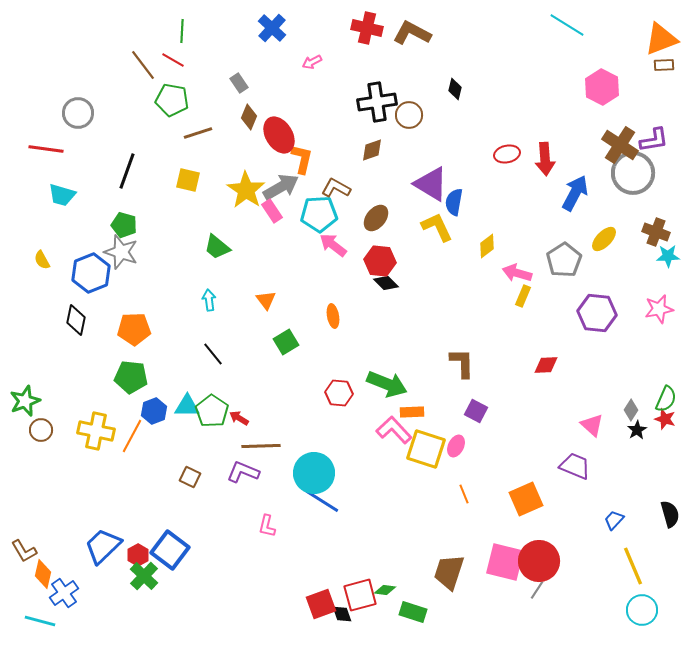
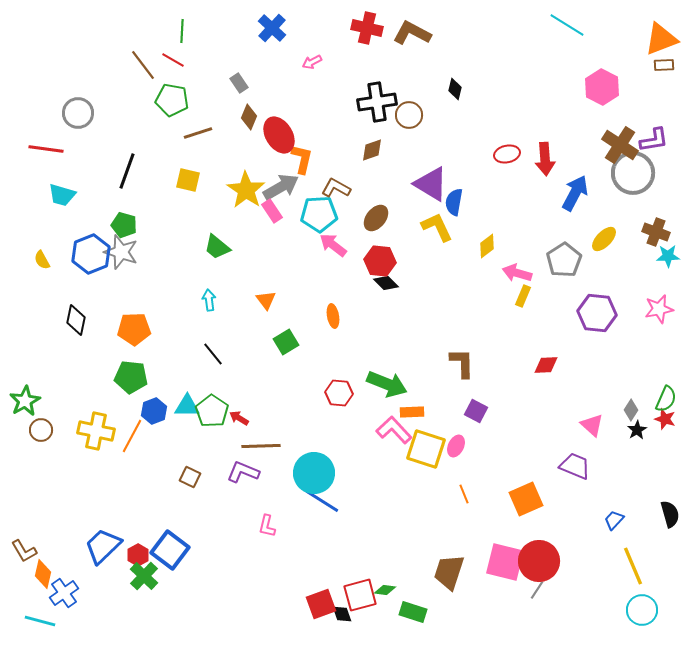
blue hexagon at (91, 273): moved 19 px up
green star at (25, 401): rotated 8 degrees counterclockwise
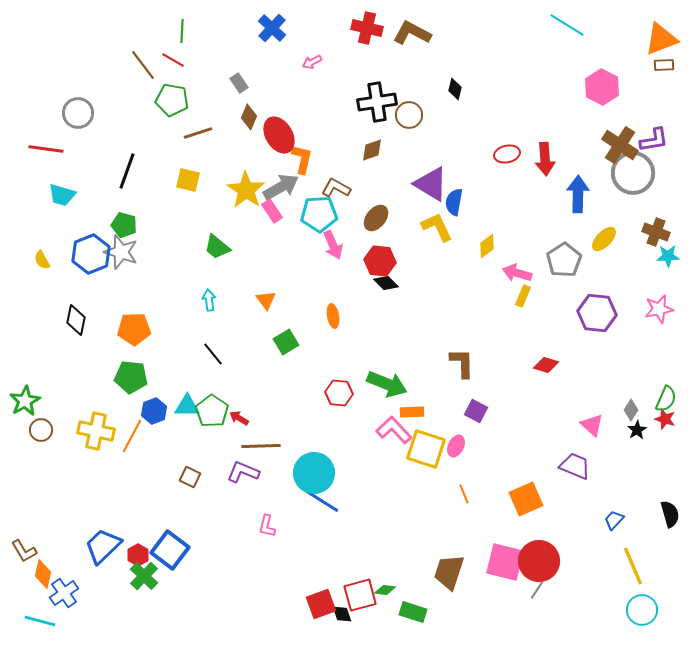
blue arrow at (575, 193): moved 3 px right, 1 px down; rotated 27 degrees counterclockwise
pink arrow at (333, 245): rotated 152 degrees counterclockwise
red diamond at (546, 365): rotated 20 degrees clockwise
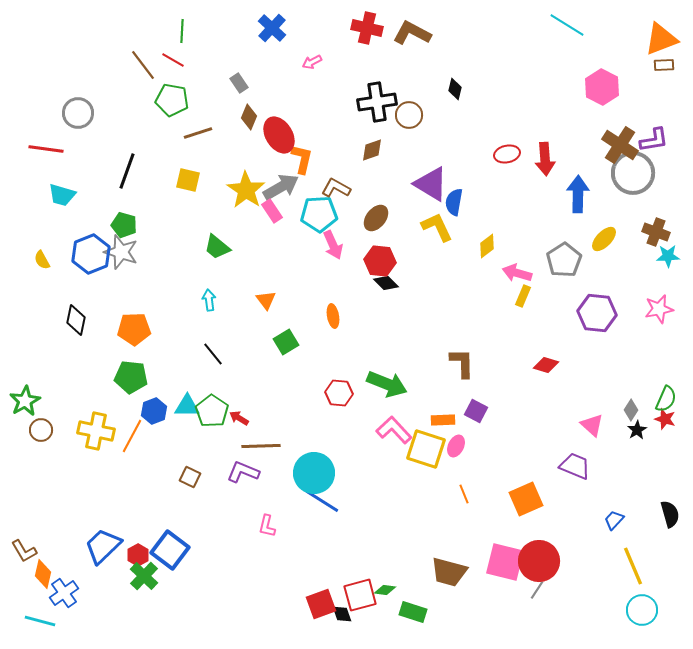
orange rectangle at (412, 412): moved 31 px right, 8 px down
brown trapezoid at (449, 572): rotated 93 degrees counterclockwise
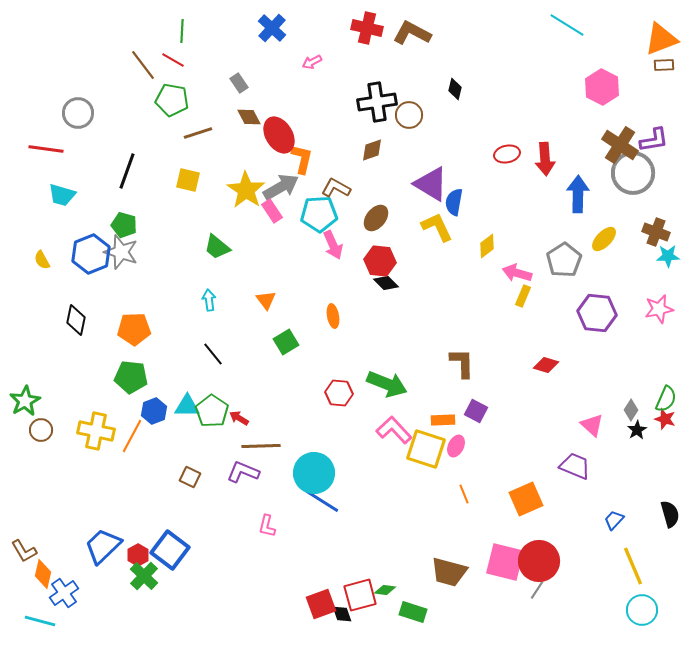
brown diamond at (249, 117): rotated 50 degrees counterclockwise
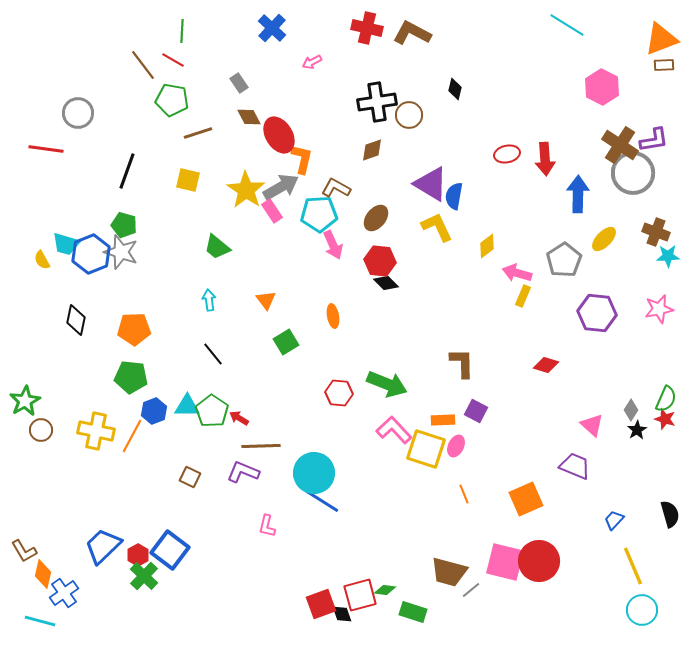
cyan trapezoid at (62, 195): moved 4 px right, 49 px down
blue semicircle at (454, 202): moved 6 px up
gray line at (537, 590): moved 66 px left; rotated 18 degrees clockwise
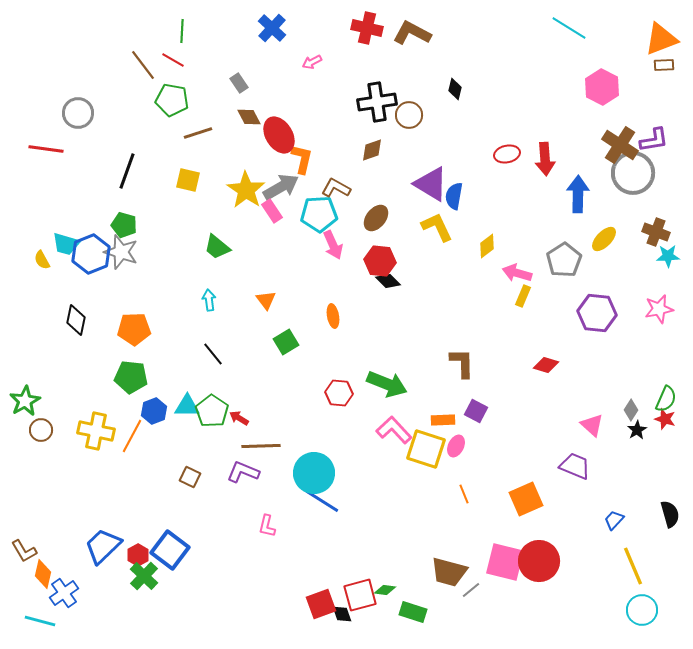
cyan line at (567, 25): moved 2 px right, 3 px down
black diamond at (386, 283): moved 2 px right, 2 px up
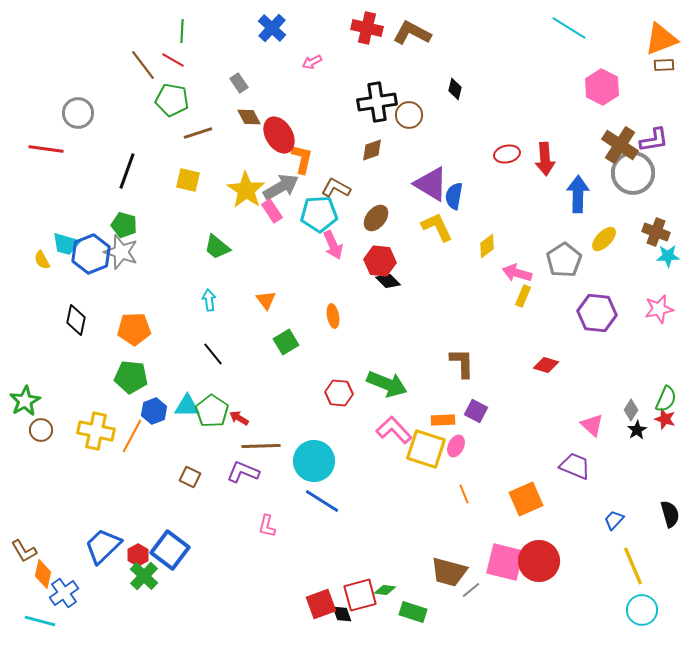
cyan circle at (314, 473): moved 12 px up
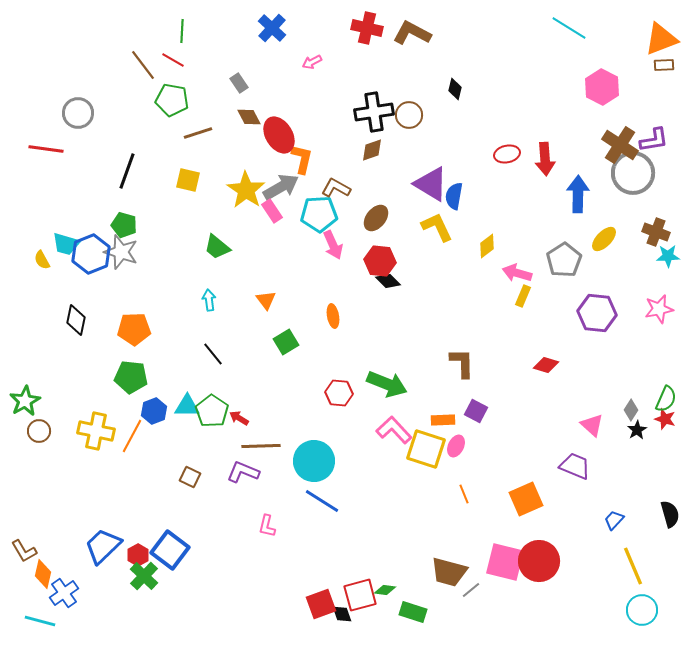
black cross at (377, 102): moved 3 px left, 10 px down
brown circle at (41, 430): moved 2 px left, 1 px down
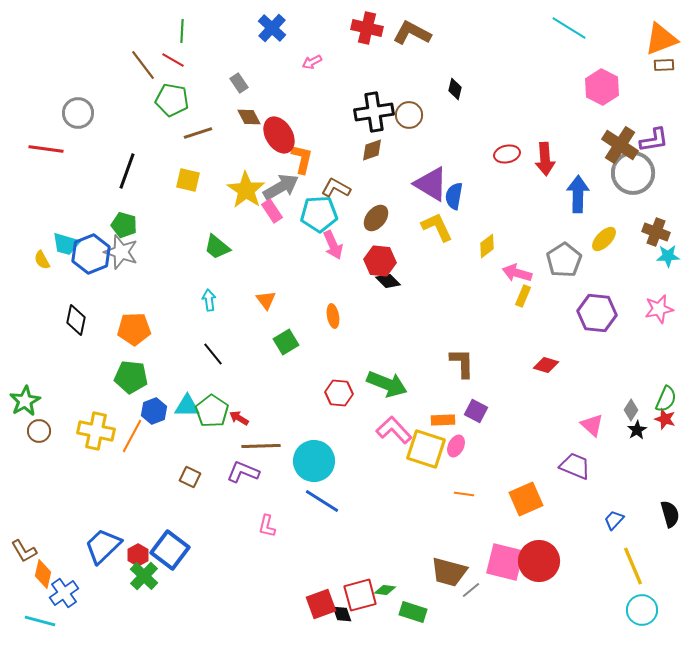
orange line at (464, 494): rotated 60 degrees counterclockwise
